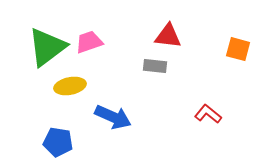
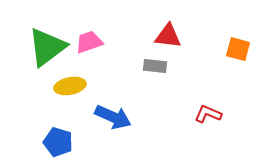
red L-shape: rotated 16 degrees counterclockwise
blue pentagon: rotated 8 degrees clockwise
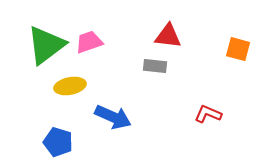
green triangle: moved 1 px left, 2 px up
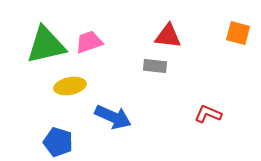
green triangle: rotated 24 degrees clockwise
orange square: moved 16 px up
